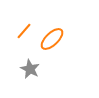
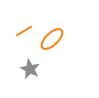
orange line: rotated 18 degrees clockwise
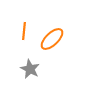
orange line: rotated 54 degrees counterclockwise
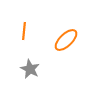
orange ellipse: moved 14 px right, 1 px down
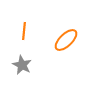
gray star: moved 8 px left, 4 px up
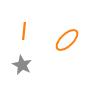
orange ellipse: moved 1 px right
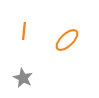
gray star: moved 1 px right, 13 px down
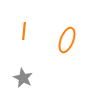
orange ellipse: rotated 25 degrees counterclockwise
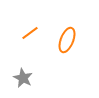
orange line: moved 6 px right, 2 px down; rotated 48 degrees clockwise
